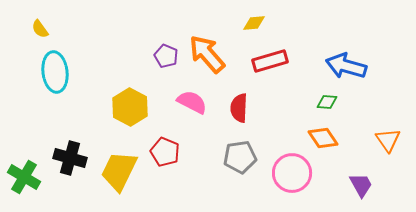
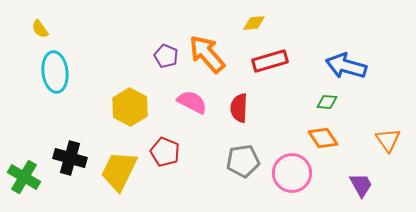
gray pentagon: moved 3 px right, 4 px down
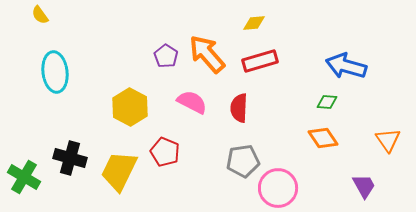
yellow semicircle: moved 14 px up
purple pentagon: rotated 10 degrees clockwise
red rectangle: moved 10 px left
pink circle: moved 14 px left, 15 px down
purple trapezoid: moved 3 px right, 1 px down
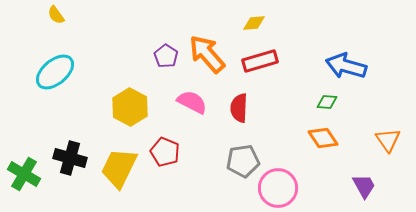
yellow semicircle: moved 16 px right
cyan ellipse: rotated 57 degrees clockwise
yellow trapezoid: moved 3 px up
green cross: moved 3 px up
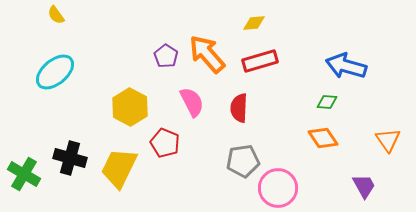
pink semicircle: rotated 36 degrees clockwise
red pentagon: moved 9 px up
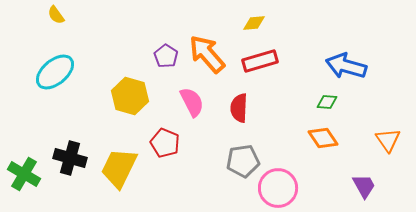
yellow hexagon: moved 11 px up; rotated 12 degrees counterclockwise
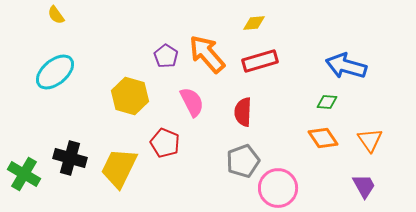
red semicircle: moved 4 px right, 4 px down
orange triangle: moved 18 px left
gray pentagon: rotated 12 degrees counterclockwise
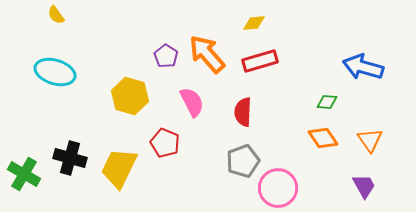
blue arrow: moved 17 px right, 1 px down
cyan ellipse: rotated 57 degrees clockwise
